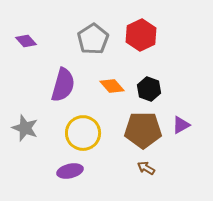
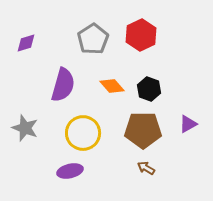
purple diamond: moved 2 px down; rotated 65 degrees counterclockwise
purple triangle: moved 7 px right, 1 px up
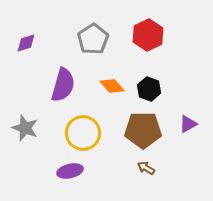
red hexagon: moved 7 px right
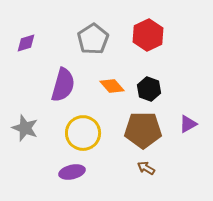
purple ellipse: moved 2 px right, 1 px down
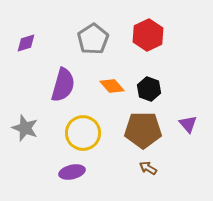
purple triangle: rotated 42 degrees counterclockwise
brown arrow: moved 2 px right
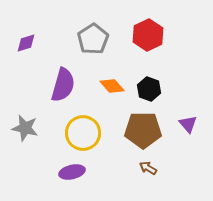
gray star: rotated 8 degrees counterclockwise
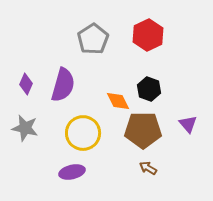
purple diamond: moved 41 px down; rotated 50 degrees counterclockwise
orange diamond: moved 6 px right, 15 px down; rotated 15 degrees clockwise
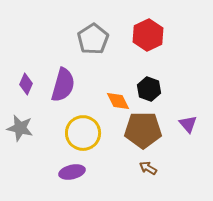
gray star: moved 5 px left
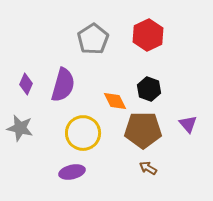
orange diamond: moved 3 px left
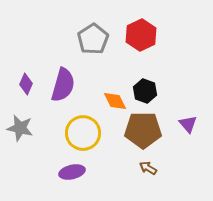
red hexagon: moved 7 px left
black hexagon: moved 4 px left, 2 px down
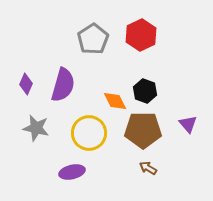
gray star: moved 16 px right
yellow circle: moved 6 px right
